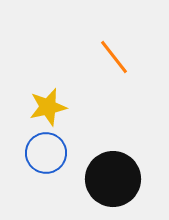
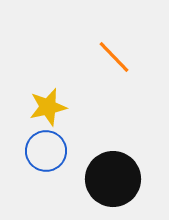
orange line: rotated 6 degrees counterclockwise
blue circle: moved 2 px up
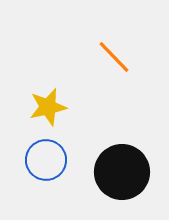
blue circle: moved 9 px down
black circle: moved 9 px right, 7 px up
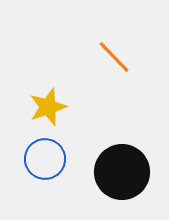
yellow star: rotated 6 degrees counterclockwise
blue circle: moved 1 px left, 1 px up
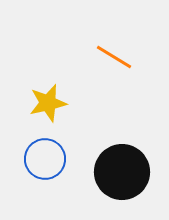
orange line: rotated 15 degrees counterclockwise
yellow star: moved 4 px up; rotated 6 degrees clockwise
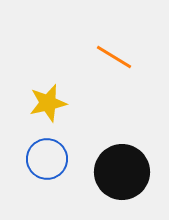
blue circle: moved 2 px right
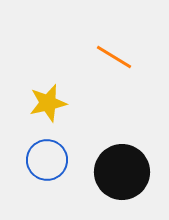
blue circle: moved 1 px down
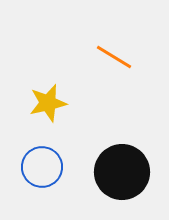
blue circle: moved 5 px left, 7 px down
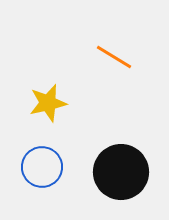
black circle: moved 1 px left
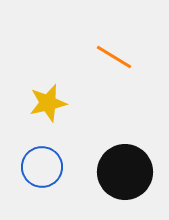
black circle: moved 4 px right
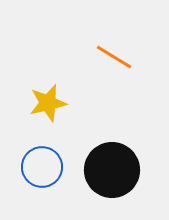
black circle: moved 13 px left, 2 px up
